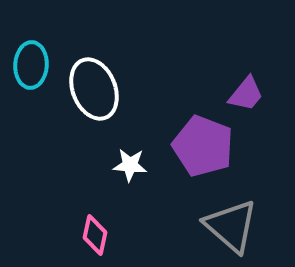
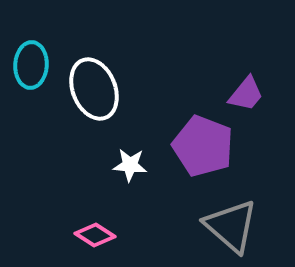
pink diamond: rotated 69 degrees counterclockwise
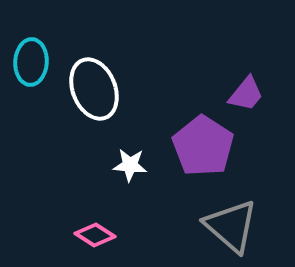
cyan ellipse: moved 3 px up
purple pentagon: rotated 12 degrees clockwise
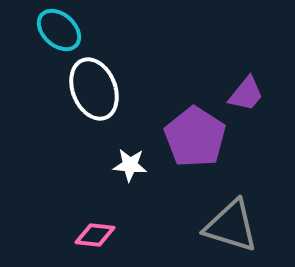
cyan ellipse: moved 28 px right, 32 px up; rotated 51 degrees counterclockwise
purple pentagon: moved 8 px left, 9 px up
gray triangle: rotated 24 degrees counterclockwise
pink diamond: rotated 27 degrees counterclockwise
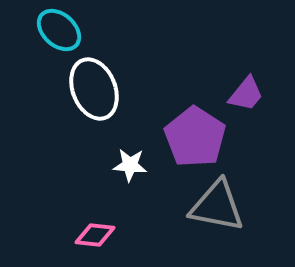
gray triangle: moved 14 px left, 20 px up; rotated 6 degrees counterclockwise
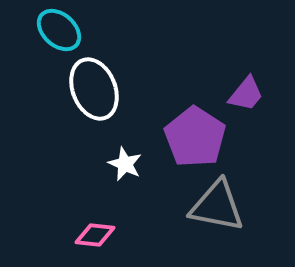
white star: moved 5 px left, 1 px up; rotated 20 degrees clockwise
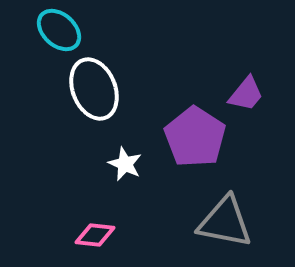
gray triangle: moved 8 px right, 16 px down
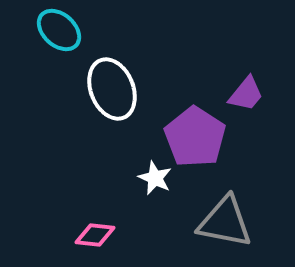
white ellipse: moved 18 px right
white star: moved 30 px right, 14 px down
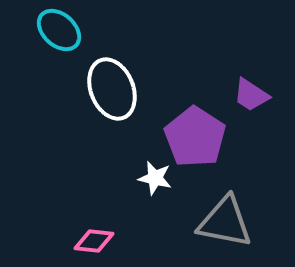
purple trapezoid: moved 5 px right, 1 px down; rotated 84 degrees clockwise
white star: rotated 12 degrees counterclockwise
pink diamond: moved 1 px left, 6 px down
